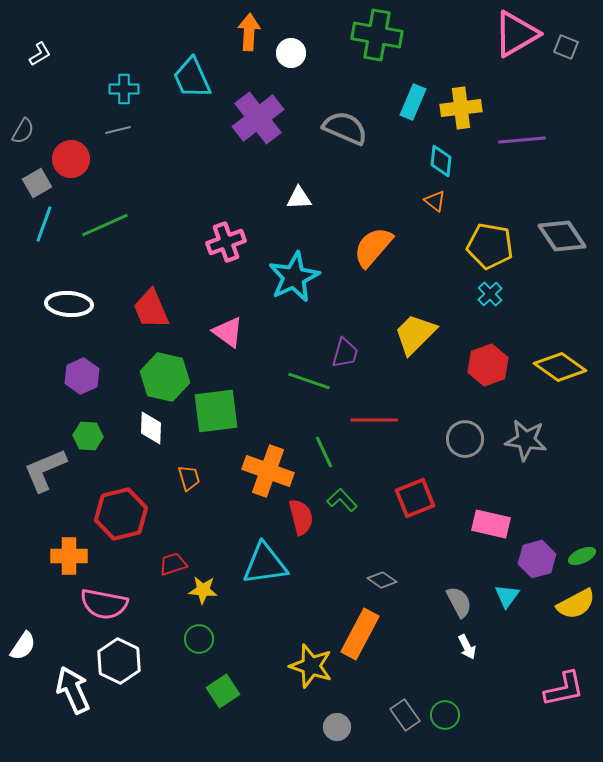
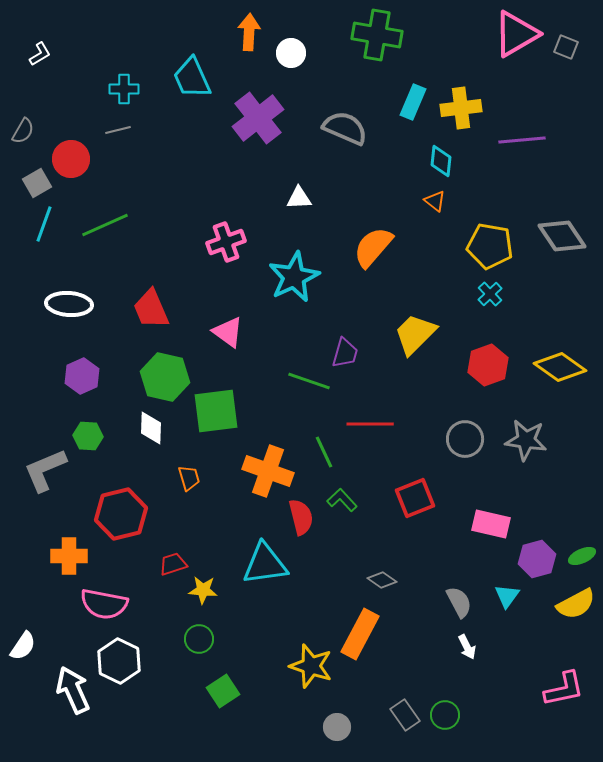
red line at (374, 420): moved 4 px left, 4 px down
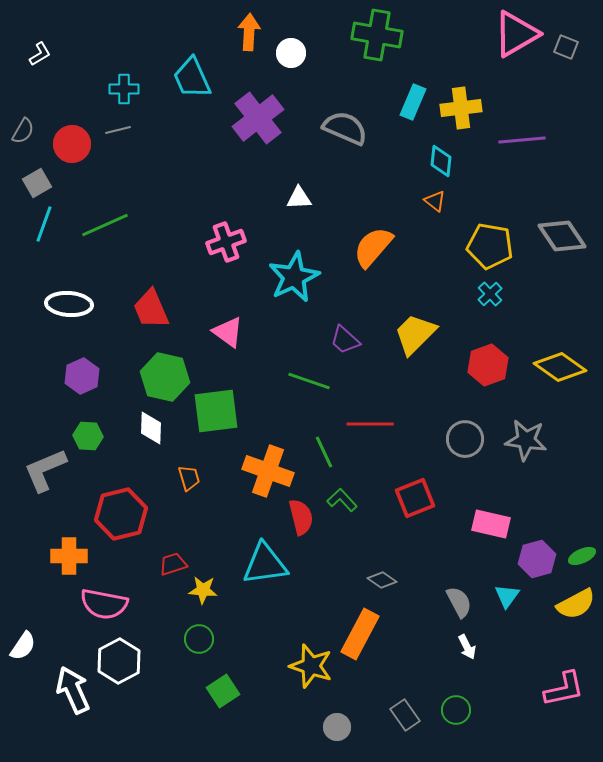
red circle at (71, 159): moved 1 px right, 15 px up
purple trapezoid at (345, 353): moved 13 px up; rotated 116 degrees clockwise
white hexagon at (119, 661): rotated 6 degrees clockwise
green circle at (445, 715): moved 11 px right, 5 px up
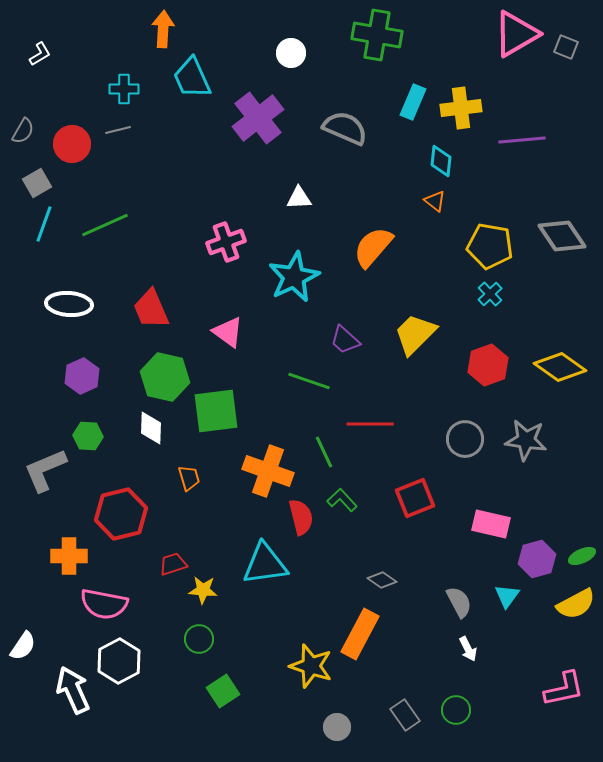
orange arrow at (249, 32): moved 86 px left, 3 px up
white arrow at (467, 647): moved 1 px right, 2 px down
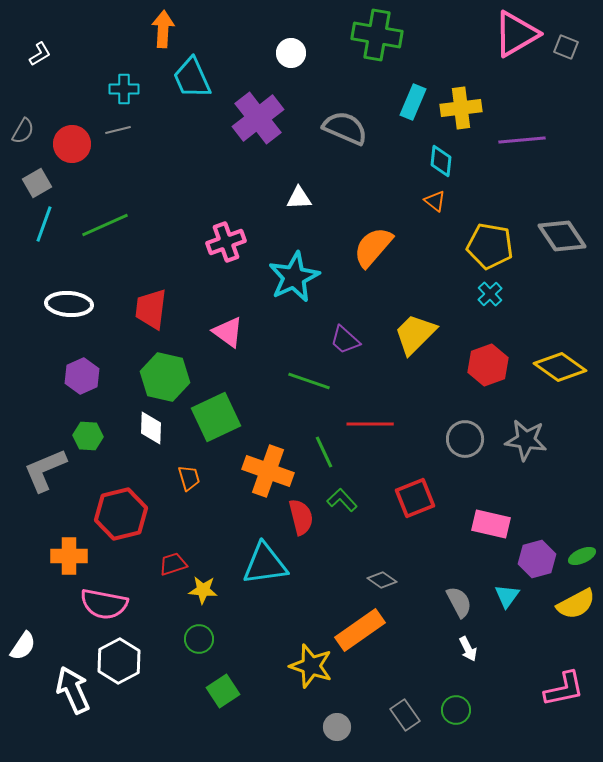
red trapezoid at (151, 309): rotated 30 degrees clockwise
green square at (216, 411): moved 6 px down; rotated 18 degrees counterclockwise
orange rectangle at (360, 634): moved 4 px up; rotated 27 degrees clockwise
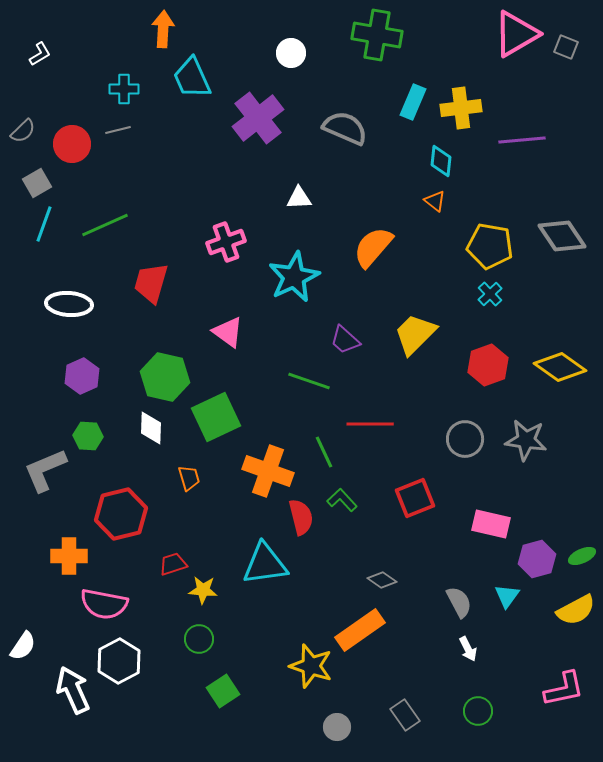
gray semicircle at (23, 131): rotated 16 degrees clockwise
red trapezoid at (151, 309): moved 26 px up; rotated 9 degrees clockwise
yellow semicircle at (576, 604): moved 6 px down
green circle at (456, 710): moved 22 px right, 1 px down
